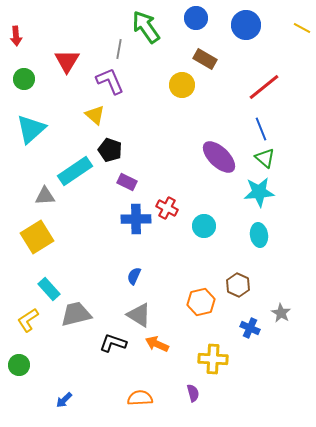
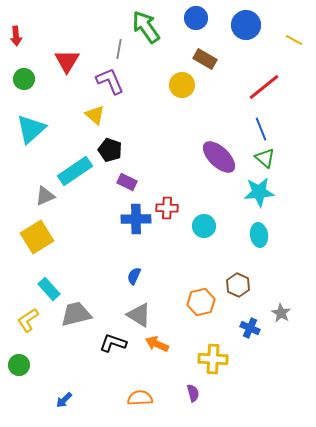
yellow line at (302, 28): moved 8 px left, 12 px down
gray triangle at (45, 196): rotated 20 degrees counterclockwise
red cross at (167, 208): rotated 25 degrees counterclockwise
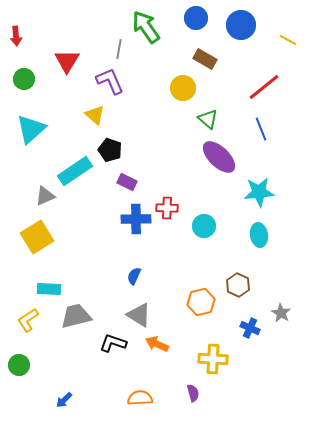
blue circle at (246, 25): moved 5 px left
yellow line at (294, 40): moved 6 px left
yellow circle at (182, 85): moved 1 px right, 3 px down
green triangle at (265, 158): moved 57 px left, 39 px up
cyan rectangle at (49, 289): rotated 45 degrees counterclockwise
gray trapezoid at (76, 314): moved 2 px down
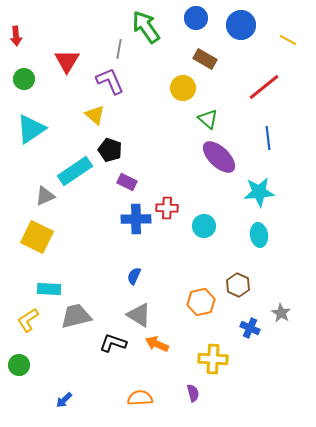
cyan triangle at (31, 129): rotated 8 degrees clockwise
blue line at (261, 129): moved 7 px right, 9 px down; rotated 15 degrees clockwise
yellow square at (37, 237): rotated 32 degrees counterclockwise
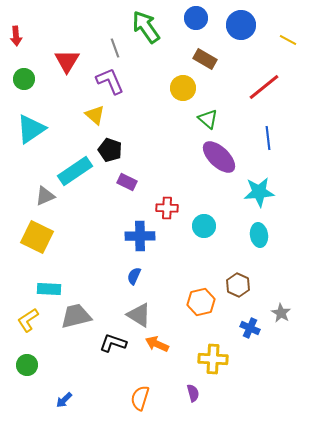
gray line at (119, 49): moved 4 px left, 1 px up; rotated 30 degrees counterclockwise
blue cross at (136, 219): moved 4 px right, 17 px down
green circle at (19, 365): moved 8 px right
orange semicircle at (140, 398): rotated 70 degrees counterclockwise
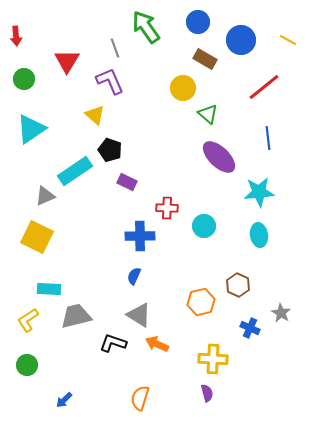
blue circle at (196, 18): moved 2 px right, 4 px down
blue circle at (241, 25): moved 15 px down
green triangle at (208, 119): moved 5 px up
purple semicircle at (193, 393): moved 14 px right
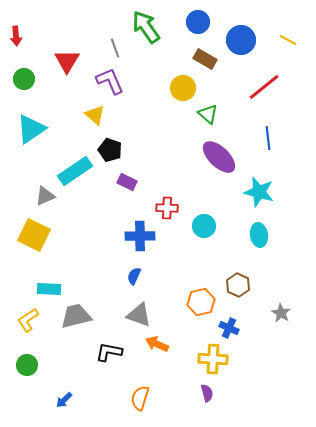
cyan star at (259, 192): rotated 20 degrees clockwise
yellow square at (37, 237): moved 3 px left, 2 px up
gray triangle at (139, 315): rotated 12 degrees counterclockwise
blue cross at (250, 328): moved 21 px left
black L-shape at (113, 343): moved 4 px left, 9 px down; rotated 8 degrees counterclockwise
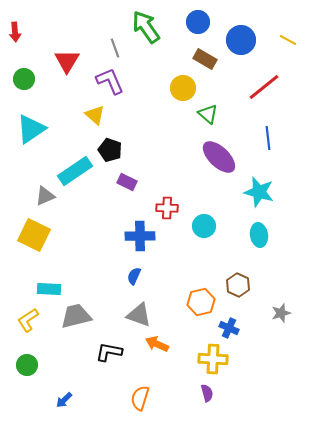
red arrow at (16, 36): moved 1 px left, 4 px up
gray star at (281, 313): rotated 24 degrees clockwise
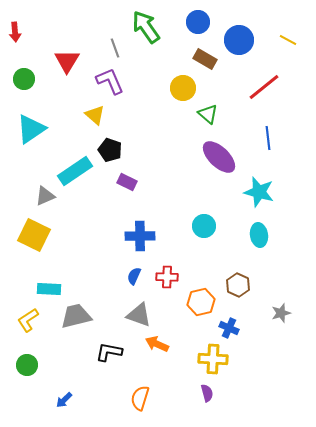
blue circle at (241, 40): moved 2 px left
red cross at (167, 208): moved 69 px down
